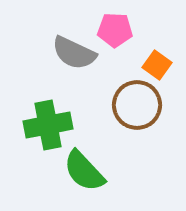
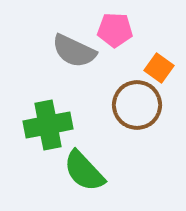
gray semicircle: moved 2 px up
orange square: moved 2 px right, 3 px down
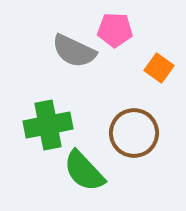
brown circle: moved 3 px left, 28 px down
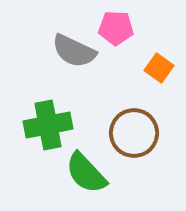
pink pentagon: moved 1 px right, 2 px up
green semicircle: moved 2 px right, 2 px down
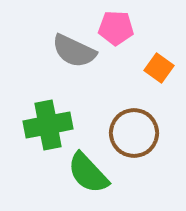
green semicircle: moved 2 px right
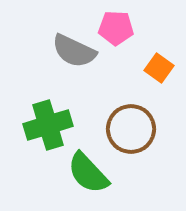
green cross: rotated 6 degrees counterclockwise
brown circle: moved 3 px left, 4 px up
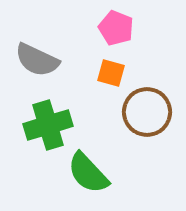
pink pentagon: rotated 20 degrees clockwise
gray semicircle: moved 37 px left, 9 px down
orange square: moved 48 px left, 5 px down; rotated 20 degrees counterclockwise
brown circle: moved 16 px right, 17 px up
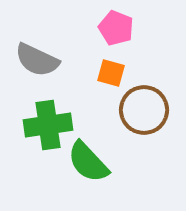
brown circle: moved 3 px left, 2 px up
green cross: rotated 9 degrees clockwise
green semicircle: moved 11 px up
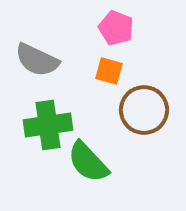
orange square: moved 2 px left, 2 px up
